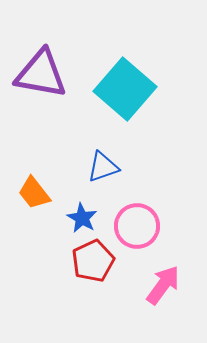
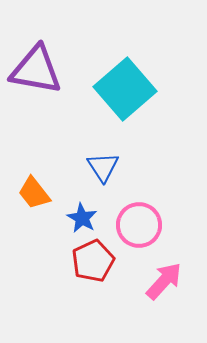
purple triangle: moved 5 px left, 4 px up
cyan square: rotated 8 degrees clockwise
blue triangle: rotated 44 degrees counterclockwise
pink circle: moved 2 px right, 1 px up
pink arrow: moved 1 px right, 4 px up; rotated 6 degrees clockwise
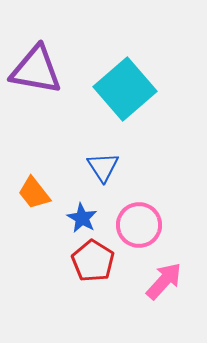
red pentagon: rotated 15 degrees counterclockwise
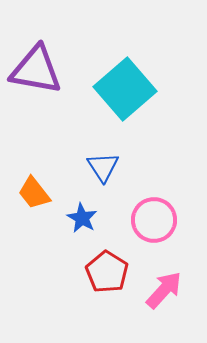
pink circle: moved 15 px right, 5 px up
red pentagon: moved 14 px right, 11 px down
pink arrow: moved 9 px down
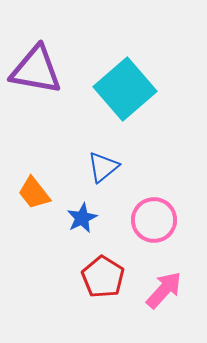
blue triangle: rotated 24 degrees clockwise
blue star: rotated 16 degrees clockwise
red pentagon: moved 4 px left, 5 px down
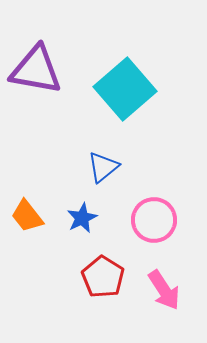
orange trapezoid: moved 7 px left, 23 px down
pink arrow: rotated 105 degrees clockwise
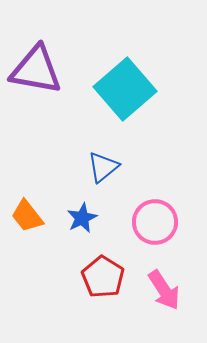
pink circle: moved 1 px right, 2 px down
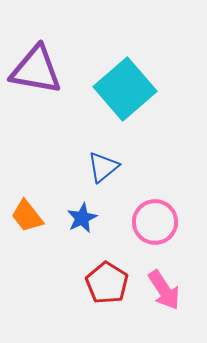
red pentagon: moved 4 px right, 6 px down
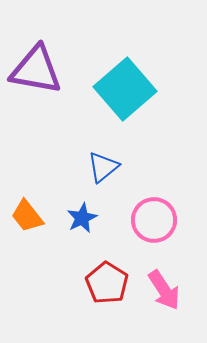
pink circle: moved 1 px left, 2 px up
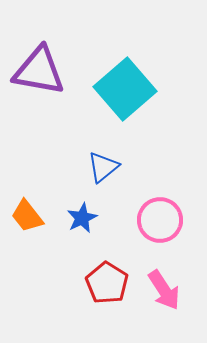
purple triangle: moved 3 px right, 1 px down
pink circle: moved 6 px right
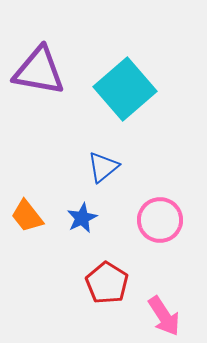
pink arrow: moved 26 px down
